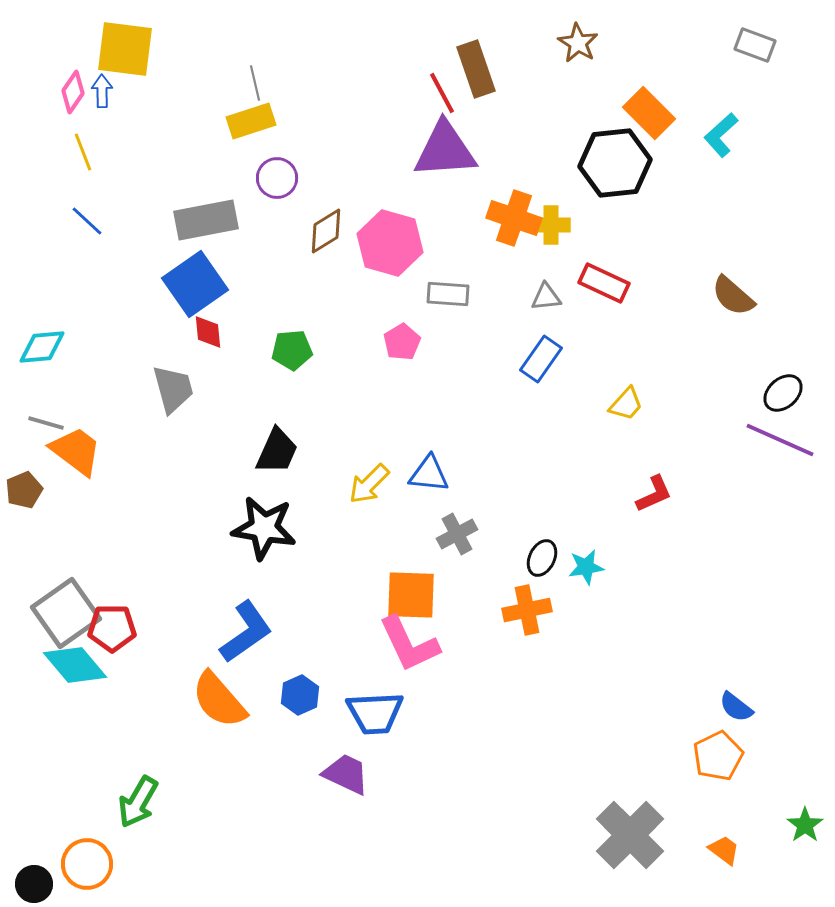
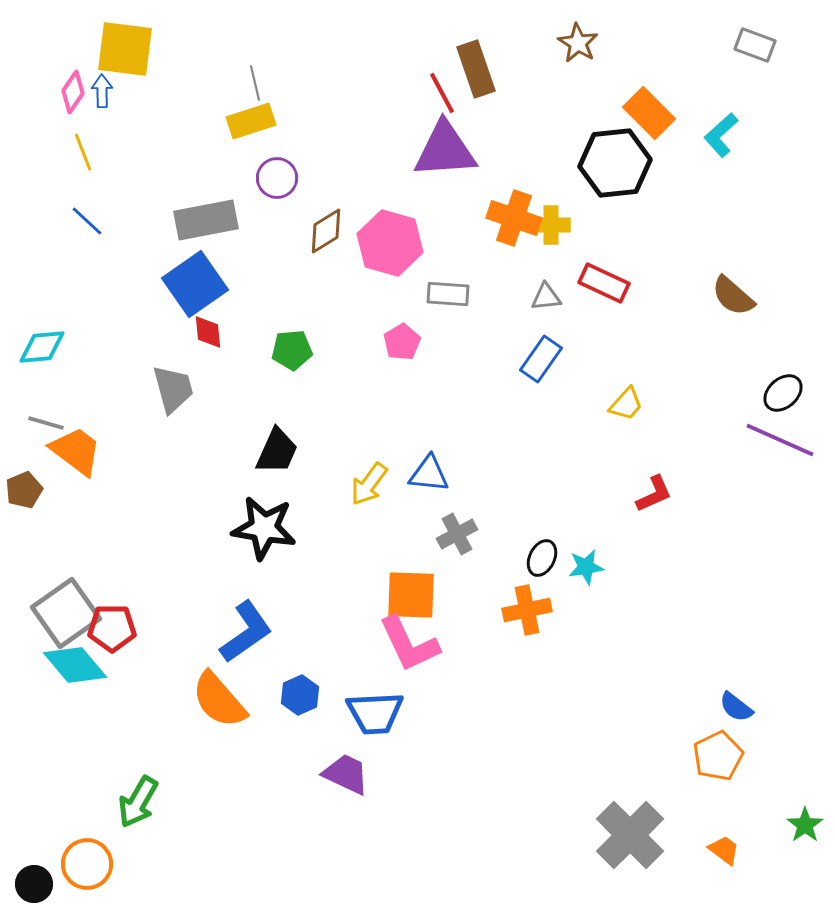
yellow arrow at (369, 484): rotated 9 degrees counterclockwise
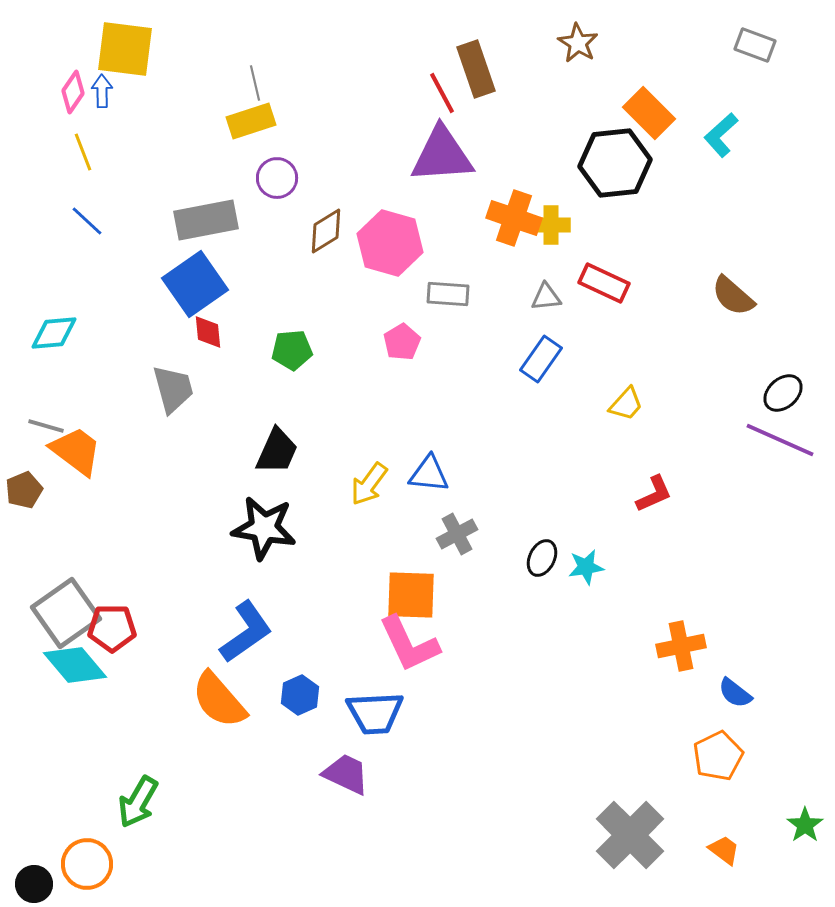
purple triangle at (445, 150): moved 3 px left, 5 px down
cyan diamond at (42, 347): moved 12 px right, 14 px up
gray line at (46, 423): moved 3 px down
orange cross at (527, 610): moved 154 px right, 36 px down
blue semicircle at (736, 707): moved 1 px left, 14 px up
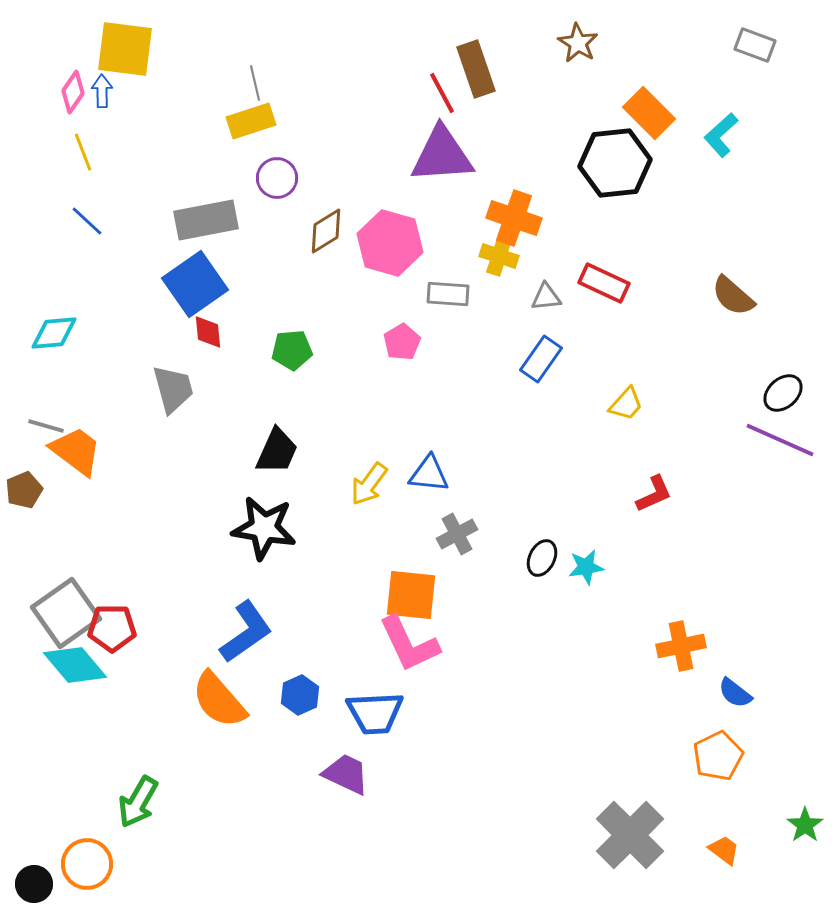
yellow cross at (551, 225): moved 52 px left, 31 px down; rotated 18 degrees clockwise
orange square at (411, 595): rotated 4 degrees clockwise
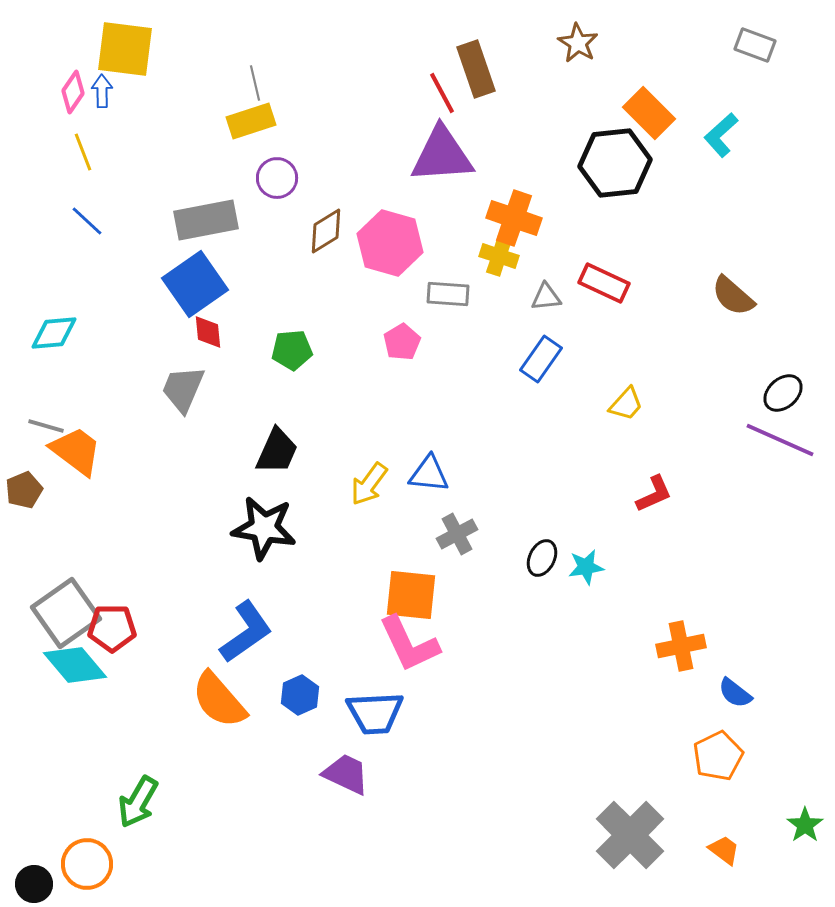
gray trapezoid at (173, 389): moved 10 px right; rotated 142 degrees counterclockwise
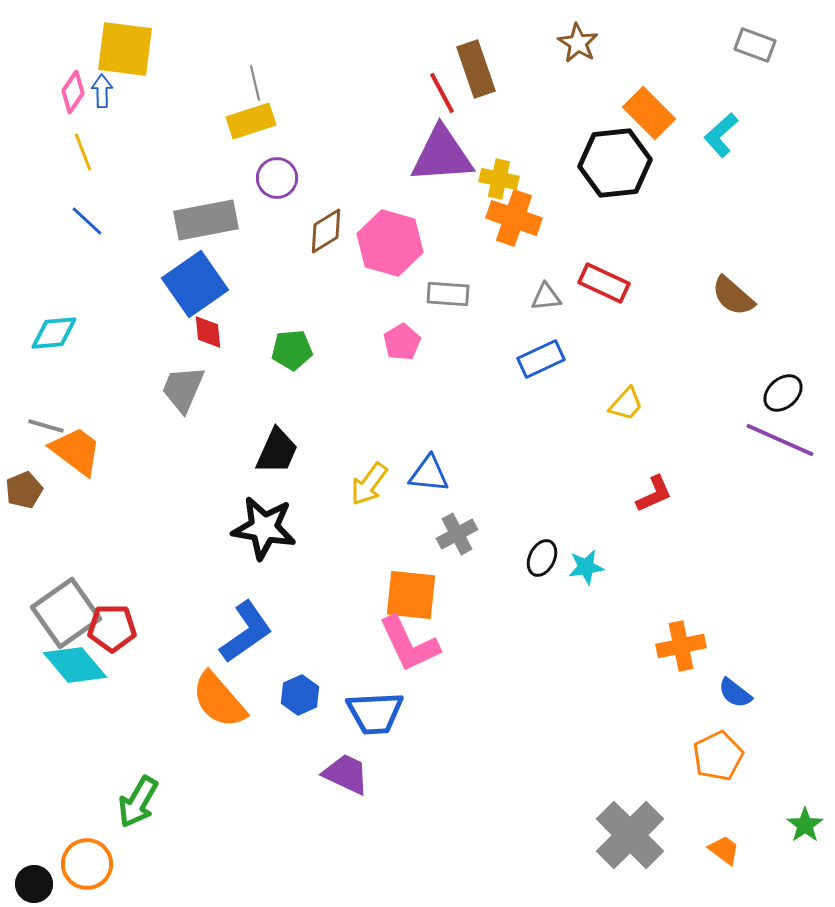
yellow cross at (499, 256): moved 77 px up; rotated 6 degrees counterclockwise
blue rectangle at (541, 359): rotated 30 degrees clockwise
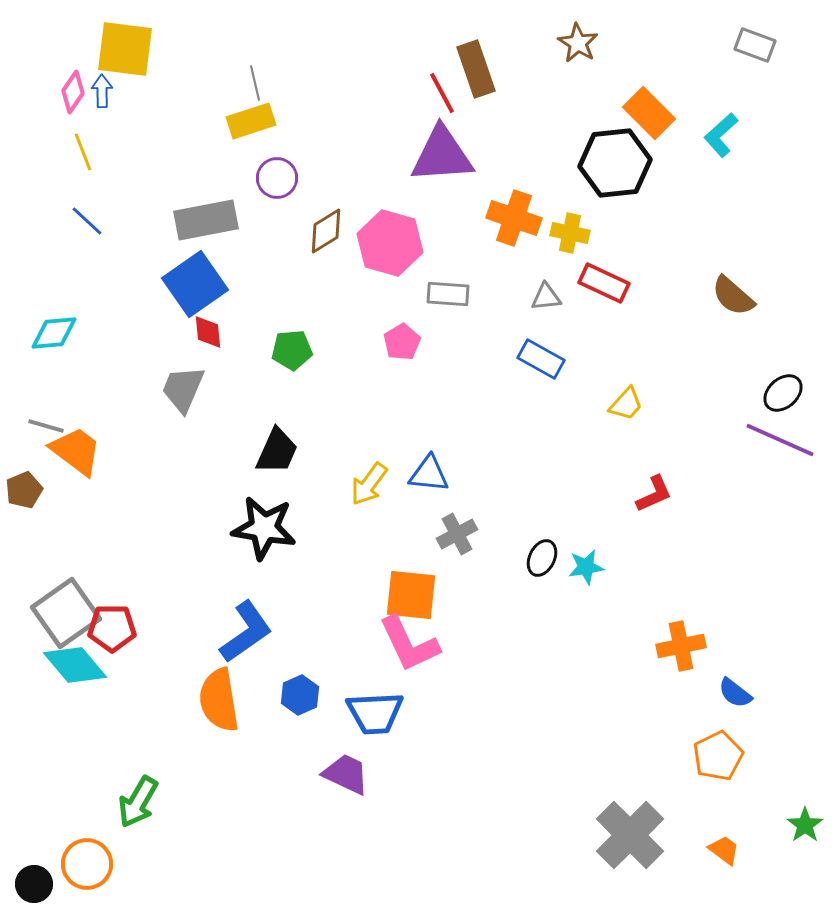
yellow cross at (499, 179): moved 71 px right, 54 px down
blue rectangle at (541, 359): rotated 54 degrees clockwise
orange semicircle at (219, 700): rotated 32 degrees clockwise
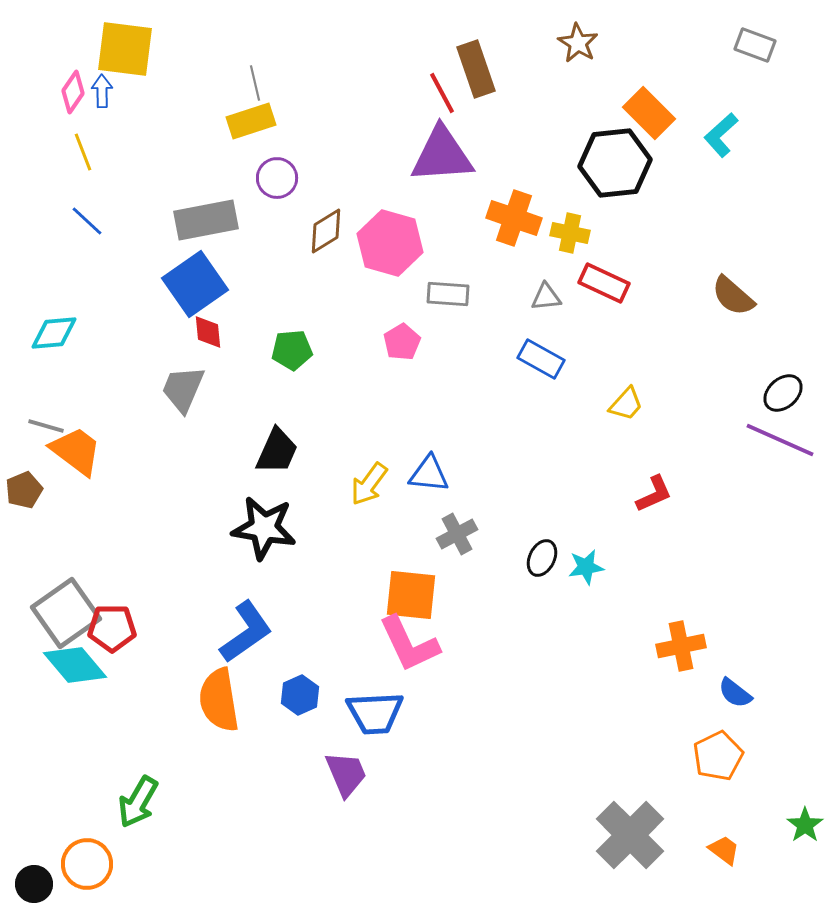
purple trapezoid at (346, 774): rotated 42 degrees clockwise
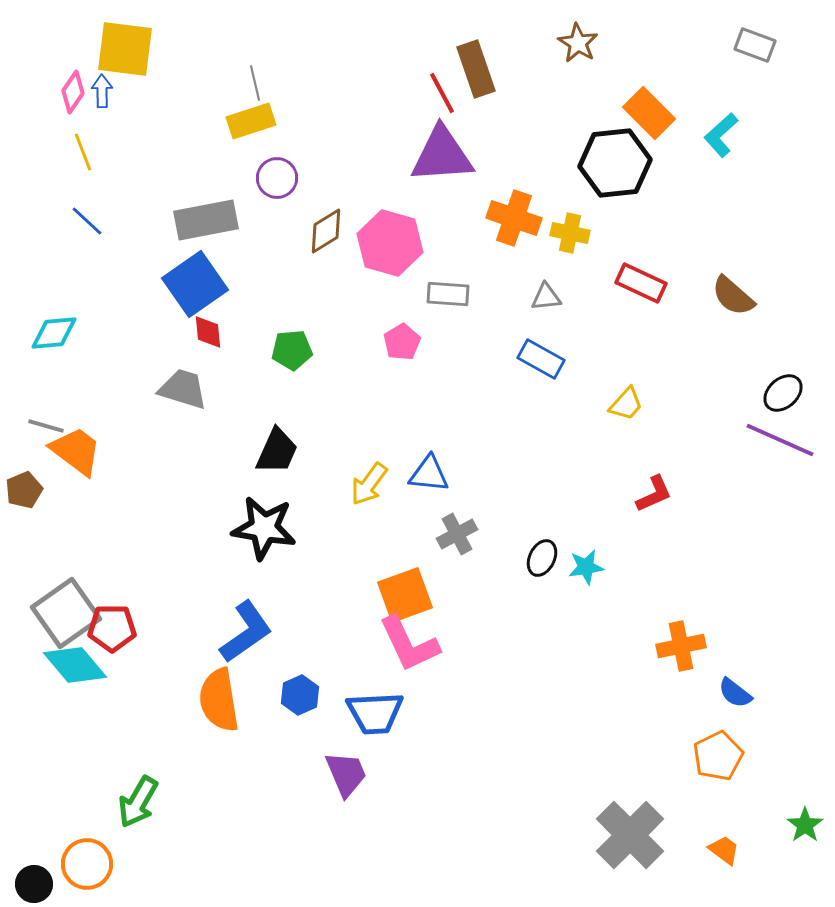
red rectangle at (604, 283): moved 37 px right
gray trapezoid at (183, 389): rotated 84 degrees clockwise
orange square at (411, 595): moved 6 px left; rotated 26 degrees counterclockwise
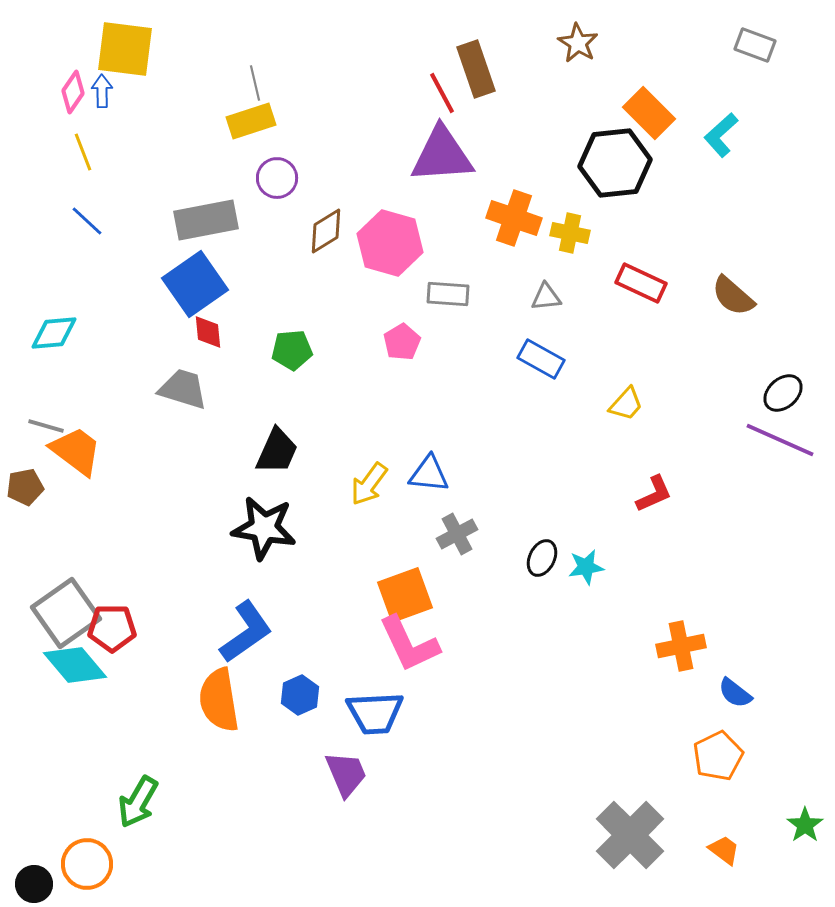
brown pentagon at (24, 490): moved 1 px right, 3 px up; rotated 12 degrees clockwise
